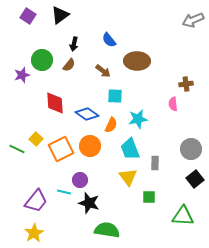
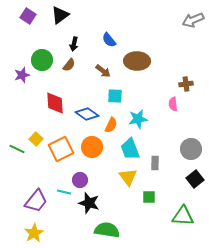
orange circle: moved 2 px right, 1 px down
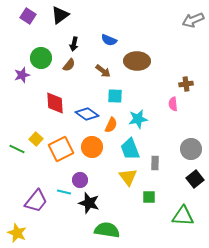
blue semicircle: rotated 28 degrees counterclockwise
green circle: moved 1 px left, 2 px up
yellow star: moved 17 px left; rotated 18 degrees counterclockwise
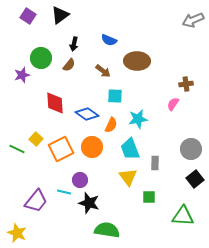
pink semicircle: rotated 40 degrees clockwise
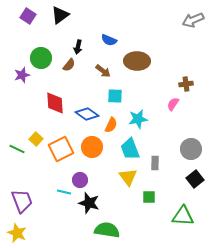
black arrow: moved 4 px right, 3 px down
purple trapezoid: moved 14 px left; rotated 60 degrees counterclockwise
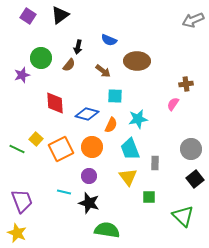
blue diamond: rotated 20 degrees counterclockwise
purple circle: moved 9 px right, 4 px up
green triangle: rotated 40 degrees clockwise
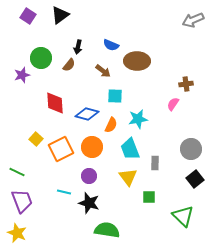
blue semicircle: moved 2 px right, 5 px down
green line: moved 23 px down
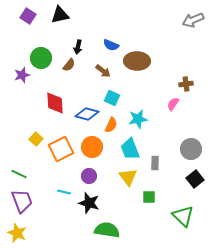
black triangle: rotated 24 degrees clockwise
cyan square: moved 3 px left, 2 px down; rotated 21 degrees clockwise
green line: moved 2 px right, 2 px down
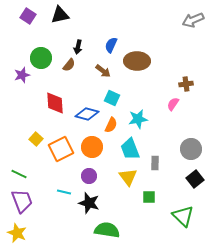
blue semicircle: rotated 91 degrees clockwise
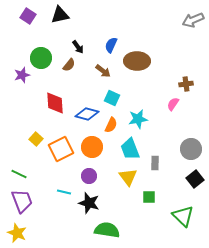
black arrow: rotated 48 degrees counterclockwise
